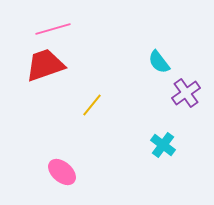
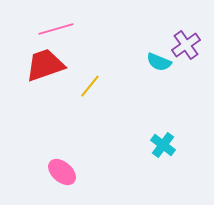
pink line: moved 3 px right
cyan semicircle: rotated 30 degrees counterclockwise
purple cross: moved 48 px up
yellow line: moved 2 px left, 19 px up
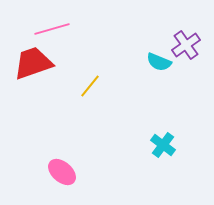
pink line: moved 4 px left
red trapezoid: moved 12 px left, 2 px up
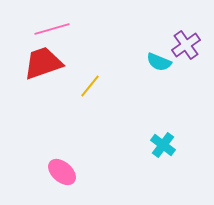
red trapezoid: moved 10 px right
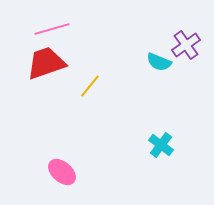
red trapezoid: moved 3 px right
cyan cross: moved 2 px left
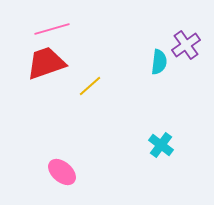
cyan semicircle: rotated 105 degrees counterclockwise
yellow line: rotated 10 degrees clockwise
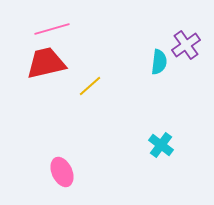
red trapezoid: rotated 6 degrees clockwise
pink ellipse: rotated 24 degrees clockwise
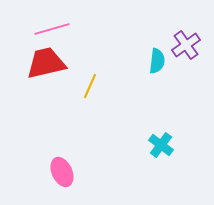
cyan semicircle: moved 2 px left, 1 px up
yellow line: rotated 25 degrees counterclockwise
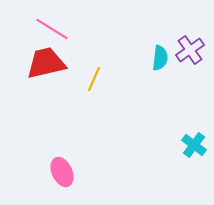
pink line: rotated 48 degrees clockwise
purple cross: moved 4 px right, 5 px down
cyan semicircle: moved 3 px right, 3 px up
yellow line: moved 4 px right, 7 px up
cyan cross: moved 33 px right
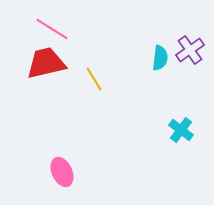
yellow line: rotated 55 degrees counterclockwise
cyan cross: moved 13 px left, 15 px up
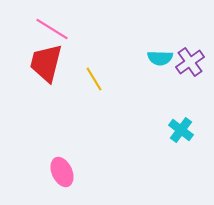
purple cross: moved 12 px down
cyan semicircle: rotated 85 degrees clockwise
red trapezoid: rotated 63 degrees counterclockwise
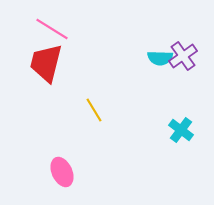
purple cross: moved 7 px left, 6 px up
yellow line: moved 31 px down
